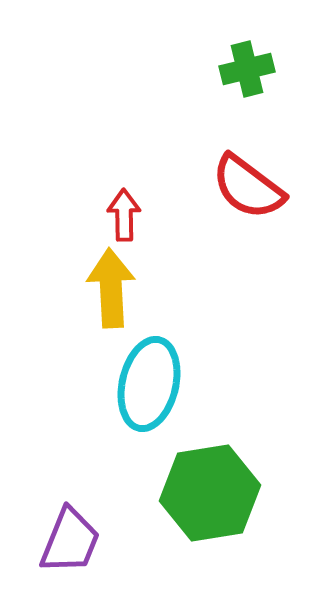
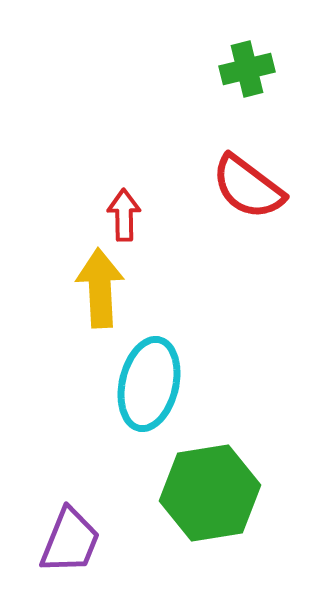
yellow arrow: moved 11 px left
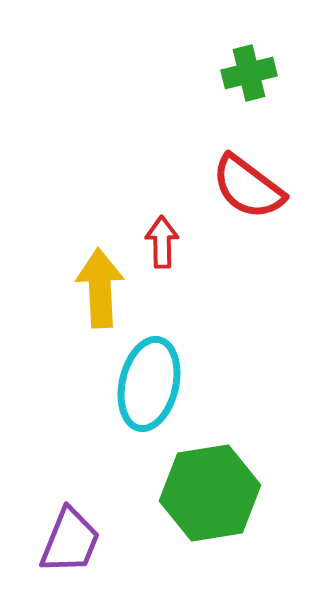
green cross: moved 2 px right, 4 px down
red arrow: moved 38 px right, 27 px down
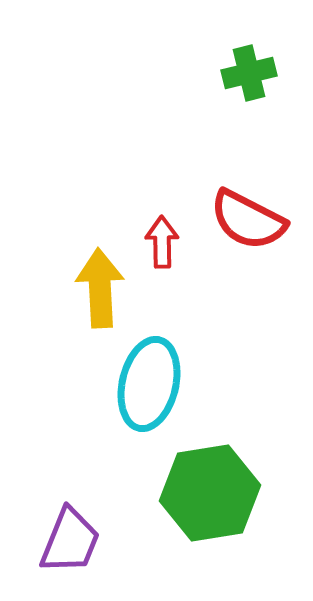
red semicircle: moved 33 px down; rotated 10 degrees counterclockwise
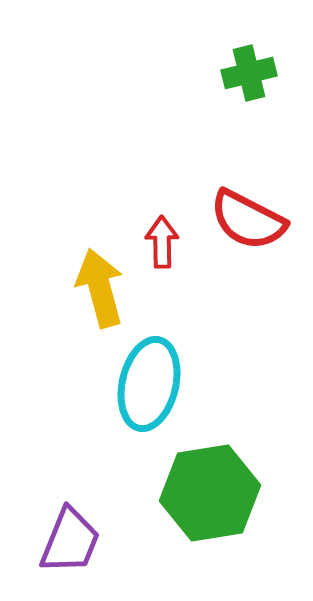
yellow arrow: rotated 12 degrees counterclockwise
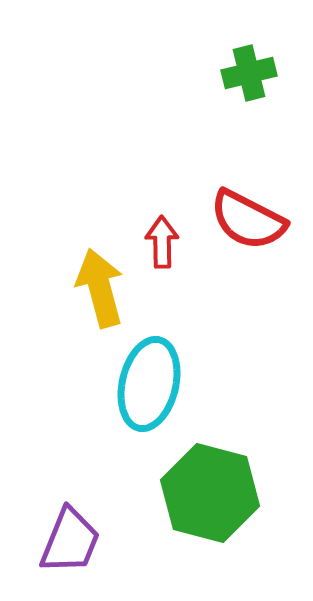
green hexagon: rotated 24 degrees clockwise
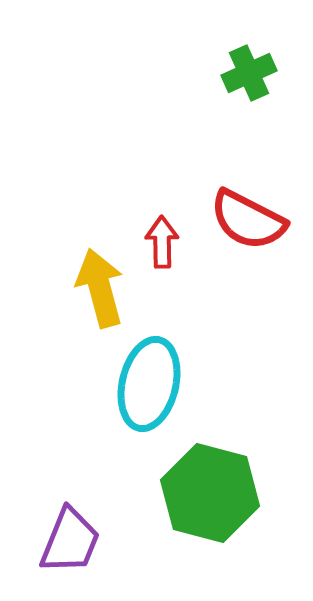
green cross: rotated 10 degrees counterclockwise
